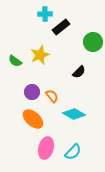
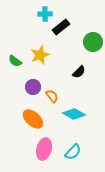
purple circle: moved 1 px right, 5 px up
pink ellipse: moved 2 px left, 1 px down
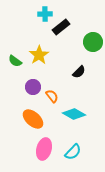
yellow star: moved 1 px left; rotated 12 degrees counterclockwise
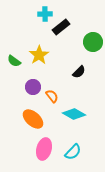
green semicircle: moved 1 px left
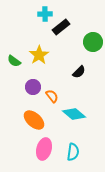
cyan diamond: rotated 10 degrees clockwise
orange ellipse: moved 1 px right, 1 px down
cyan semicircle: rotated 36 degrees counterclockwise
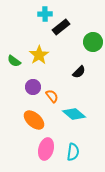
pink ellipse: moved 2 px right
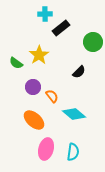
black rectangle: moved 1 px down
green semicircle: moved 2 px right, 2 px down
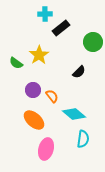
purple circle: moved 3 px down
cyan semicircle: moved 10 px right, 13 px up
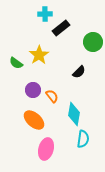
cyan diamond: rotated 60 degrees clockwise
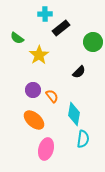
green semicircle: moved 1 px right, 25 px up
